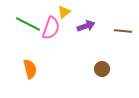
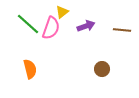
yellow triangle: moved 2 px left
green line: rotated 15 degrees clockwise
brown line: moved 1 px left, 1 px up
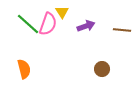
yellow triangle: rotated 24 degrees counterclockwise
pink semicircle: moved 3 px left, 4 px up
orange semicircle: moved 6 px left
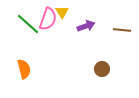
pink semicircle: moved 5 px up
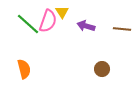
pink semicircle: moved 2 px down
purple arrow: rotated 144 degrees counterclockwise
brown line: moved 1 px up
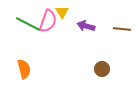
green line: rotated 15 degrees counterclockwise
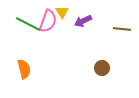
purple arrow: moved 3 px left, 5 px up; rotated 42 degrees counterclockwise
brown circle: moved 1 px up
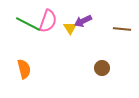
yellow triangle: moved 8 px right, 16 px down
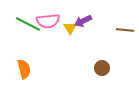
pink semicircle: rotated 65 degrees clockwise
brown line: moved 3 px right, 1 px down
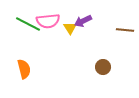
brown circle: moved 1 px right, 1 px up
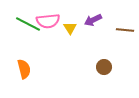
purple arrow: moved 10 px right, 1 px up
brown circle: moved 1 px right
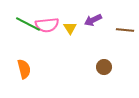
pink semicircle: moved 1 px left, 4 px down
